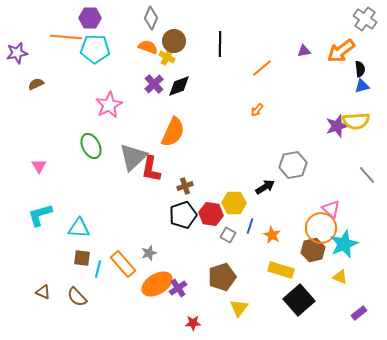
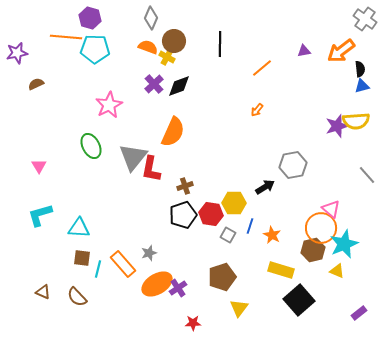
purple hexagon at (90, 18): rotated 15 degrees clockwise
gray triangle at (133, 157): rotated 8 degrees counterclockwise
yellow triangle at (340, 277): moved 3 px left, 6 px up
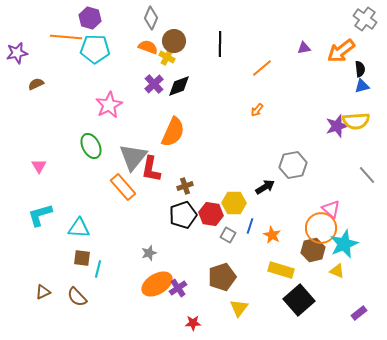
purple triangle at (304, 51): moved 3 px up
orange rectangle at (123, 264): moved 77 px up
brown triangle at (43, 292): rotated 49 degrees counterclockwise
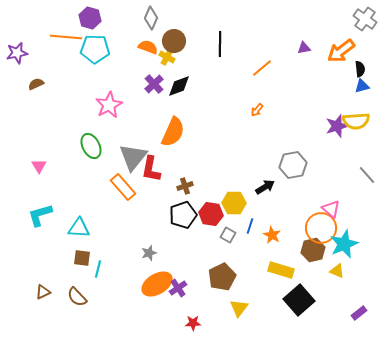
brown pentagon at (222, 277): rotated 8 degrees counterclockwise
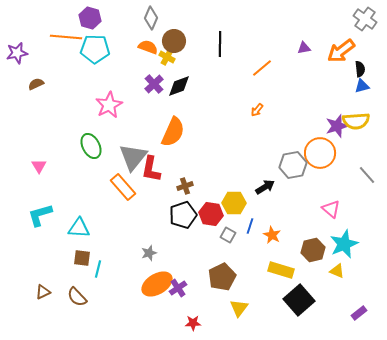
orange circle at (321, 228): moved 1 px left, 75 px up
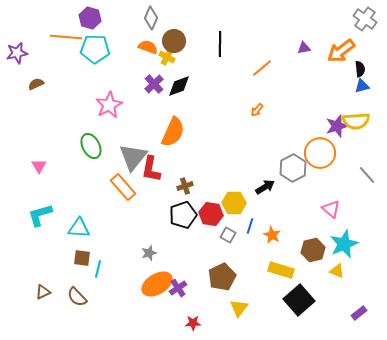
gray hexagon at (293, 165): moved 3 px down; rotated 16 degrees counterclockwise
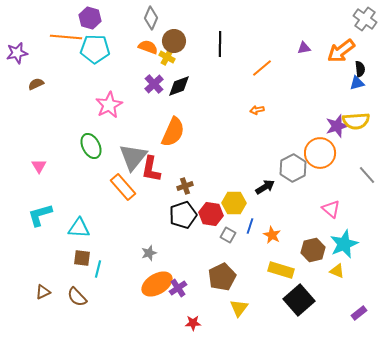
blue triangle at (362, 86): moved 5 px left, 3 px up
orange arrow at (257, 110): rotated 40 degrees clockwise
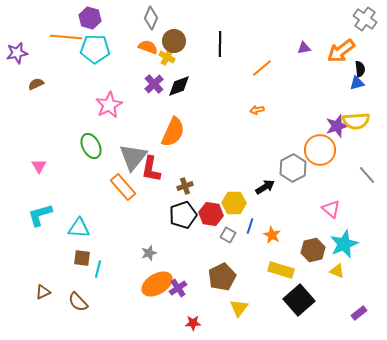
orange circle at (320, 153): moved 3 px up
brown semicircle at (77, 297): moved 1 px right, 5 px down
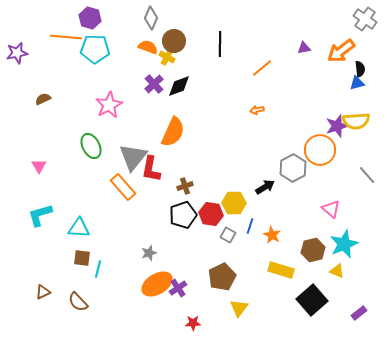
brown semicircle at (36, 84): moved 7 px right, 15 px down
black square at (299, 300): moved 13 px right
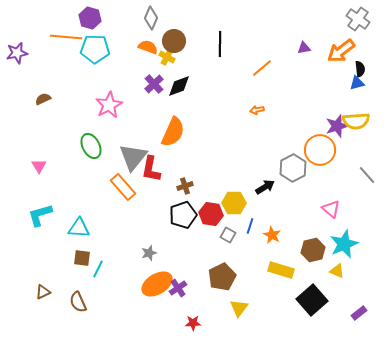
gray cross at (365, 19): moved 7 px left
cyan line at (98, 269): rotated 12 degrees clockwise
brown semicircle at (78, 302): rotated 20 degrees clockwise
